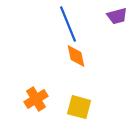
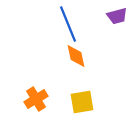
yellow square: moved 3 px right, 5 px up; rotated 25 degrees counterclockwise
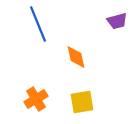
purple trapezoid: moved 5 px down
blue line: moved 30 px left
orange diamond: moved 1 px down
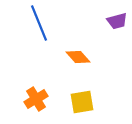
blue line: moved 1 px right, 1 px up
orange diamond: moved 2 px right; rotated 30 degrees counterclockwise
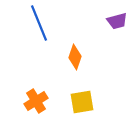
orange diamond: moved 3 px left; rotated 60 degrees clockwise
orange cross: moved 2 px down
